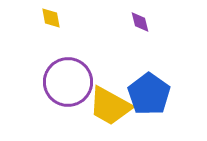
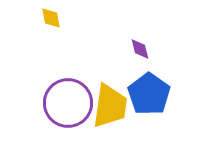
purple diamond: moved 27 px down
purple circle: moved 21 px down
yellow trapezoid: rotated 111 degrees counterclockwise
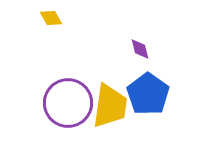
yellow diamond: rotated 20 degrees counterclockwise
blue pentagon: moved 1 px left
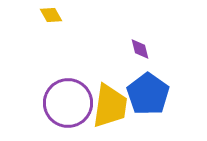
yellow diamond: moved 3 px up
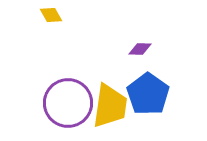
purple diamond: rotated 75 degrees counterclockwise
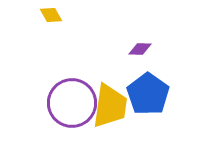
purple circle: moved 4 px right
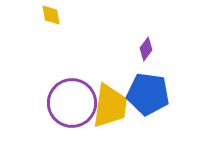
yellow diamond: rotated 20 degrees clockwise
purple diamond: moved 6 px right; rotated 55 degrees counterclockwise
blue pentagon: rotated 27 degrees counterclockwise
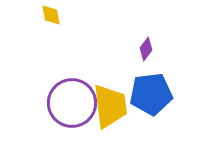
blue pentagon: moved 3 px right; rotated 15 degrees counterclockwise
yellow trapezoid: rotated 15 degrees counterclockwise
